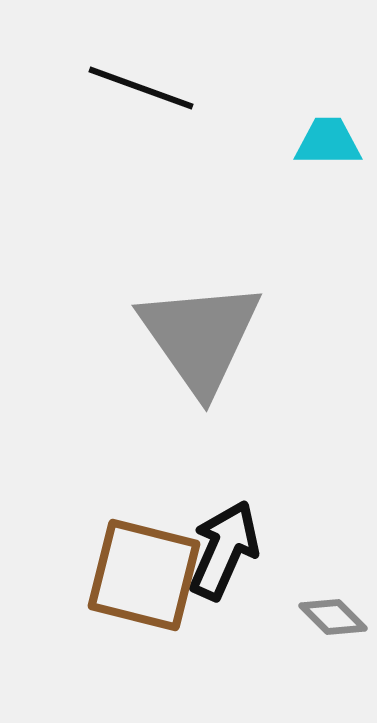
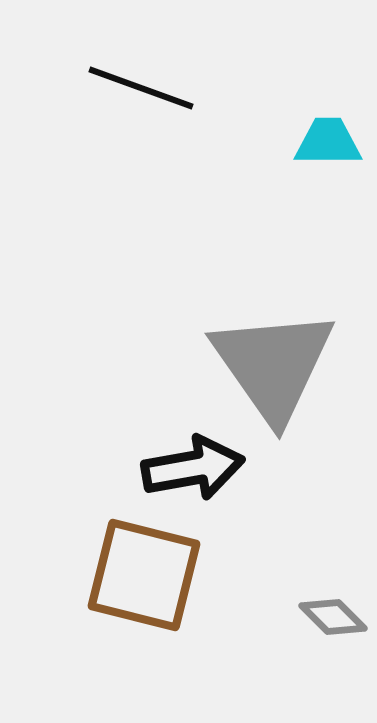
gray triangle: moved 73 px right, 28 px down
black arrow: moved 31 px left, 82 px up; rotated 56 degrees clockwise
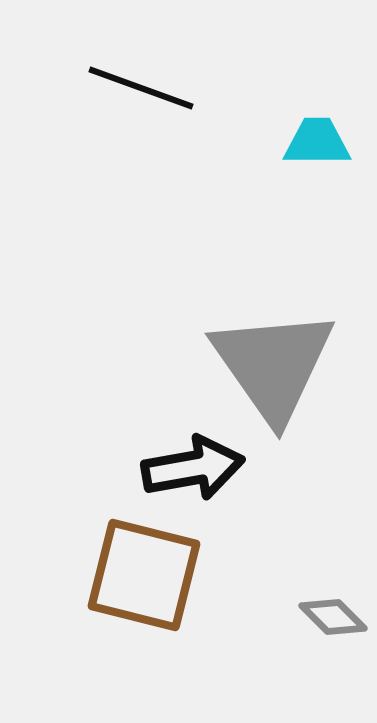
cyan trapezoid: moved 11 px left
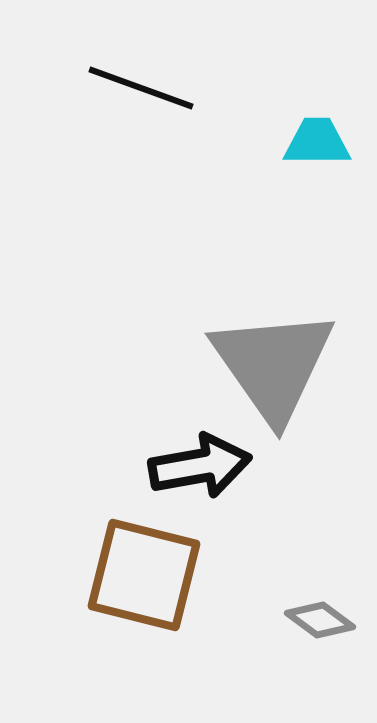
black arrow: moved 7 px right, 2 px up
gray diamond: moved 13 px left, 3 px down; rotated 8 degrees counterclockwise
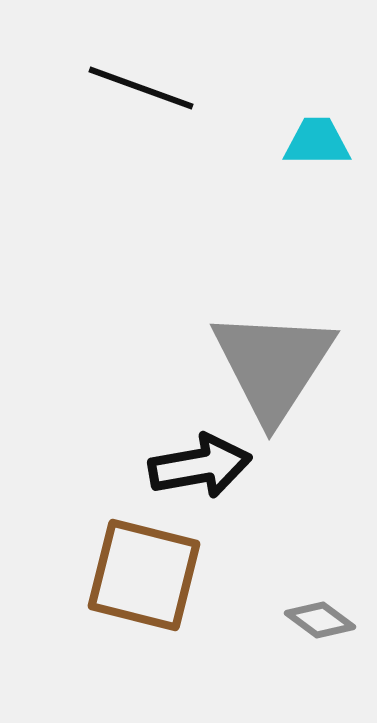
gray triangle: rotated 8 degrees clockwise
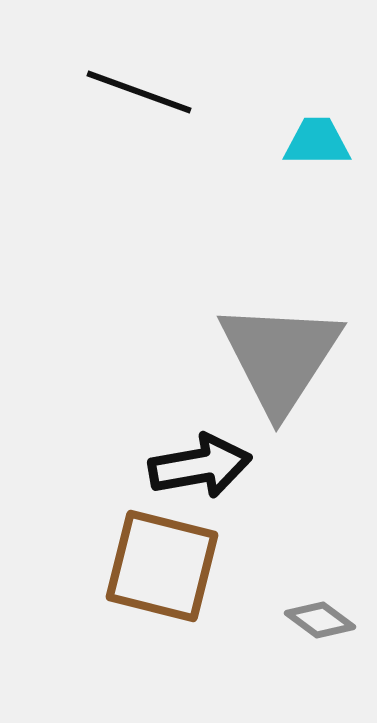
black line: moved 2 px left, 4 px down
gray triangle: moved 7 px right, 8 px up
brown square: moved 18 px right, 9 px up
